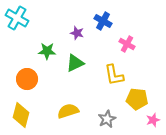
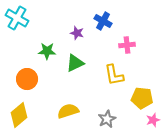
pink cross: moved 1 px down; rotated 35 degrees counterclockwise
yellow pentagon: moved 5 px right, 1 px up
yellow diamond: moved 2 px left; rotated 35 degrees clockwise
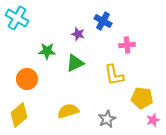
purple star: moved 1 px right, 1 px down
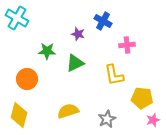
yellow diamond: rotated 35 degrees counterclockwise
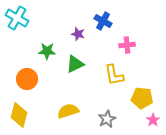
green triangle: moved 1 px down
pink star: rotated 16 degrees counterclockwise
